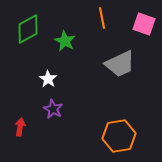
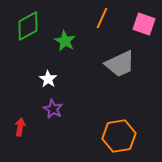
orange line: rotated 35 degrees clockwise
green diamond: moved 3 px up
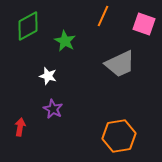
orange line: moved 1 px right, 2 px up
white star: moved 3 px up; rotated 18 degrees counterclockwise
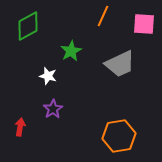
pink square: rotated 15 degrees counterclockwise
green star: moved 6 px right, 10 px down; rotated 15 degrees clockwise
purple star: rotated 12 degrees clockwise
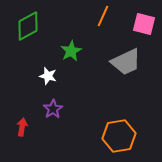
pink square: rotated 10 degrees clockwise
gray trapezoid: moved 6 px right, 2 px up
red arrow: moved 2 px right
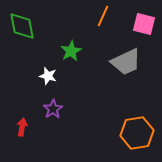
green diamond: moved 6 px left; rotated 72 degrees counterclockwise
orange hexagon: moved 18 px right, 3 px up
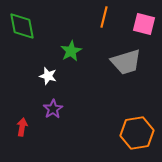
orange line: moved 1 px right, 1 px down; rotated 10 degrees counterclockwise
gray trapezoid: rotated 8 degrees clockwise
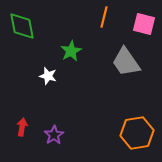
gray trapezoid: rotated 72 degrees clockwise
purple star: moved 1 px right, 26 px down
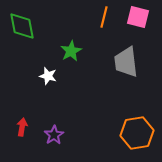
pink square: moved 6 px left, 7 px up
gray trapezoid: rotated 28 degrees clockwise
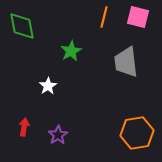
white star: moved 10 px down; rotated 24 degrees clockwise
red arrow: moved 2 px right
purple star: moved 4 px right
